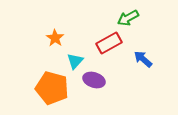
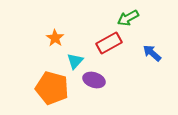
blue arrow: moved 9 px right, 6 px up
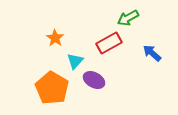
purple ellipse: rotated 10 degrees clockwise
orange pentagon: rotated 16 degrees clockwise
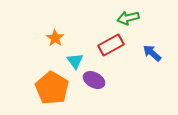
green arrow: rotated 15 degrees clockwise
red rectangle: moved 2 px right, 2 px down
cyan triangle: rotated 18 degrees counterclockwise
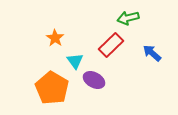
red rectangle: rotated 15 degrees counterclockwise
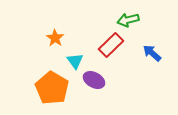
green arrow: moved 2 px down
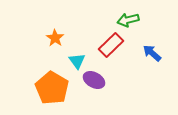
cyan triangle: moved 2 px right
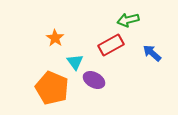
red rectangle: rotated 15 degrees clockwise
cyan triangle: moved 2 px left, 1 px down
orange pentagon: rotated 8 degrees counterclockwise
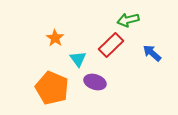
red rectangle: rotated 15 degrees counterclockwise
cyan triangle: moved 3 px right, 3 px up
purple ellipse: moved 1 px right, 2 px down; rotated 10 degrees counterclockwise
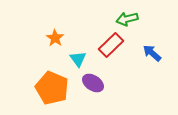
green arrow: moved 1 px left, 1 px up
purple ellipse: moved 2 px left, 1 px down; rotated 15 degrees clockwise
